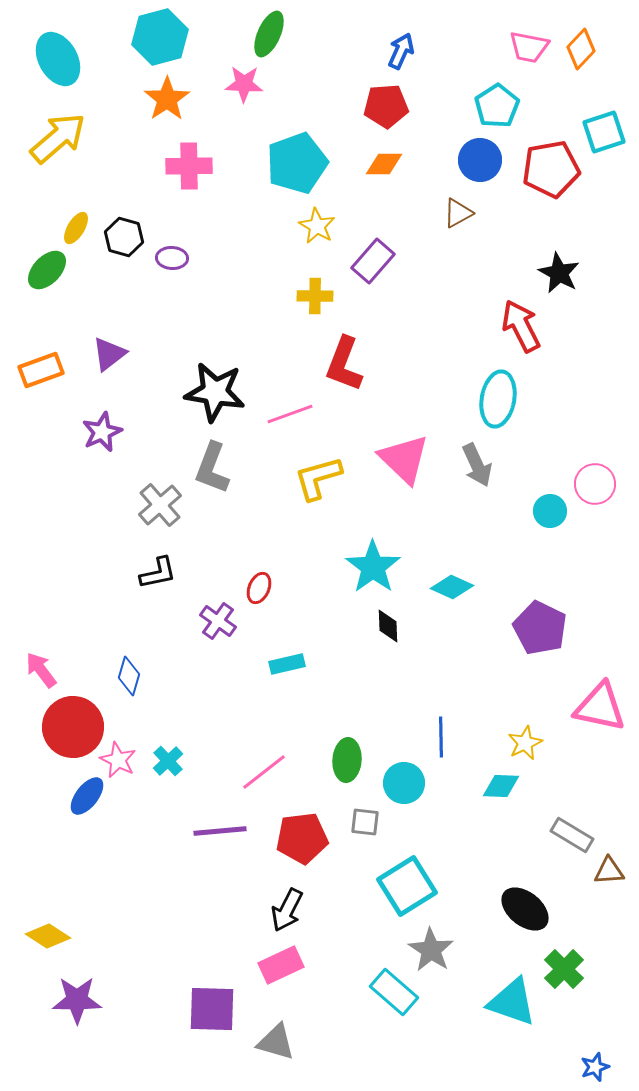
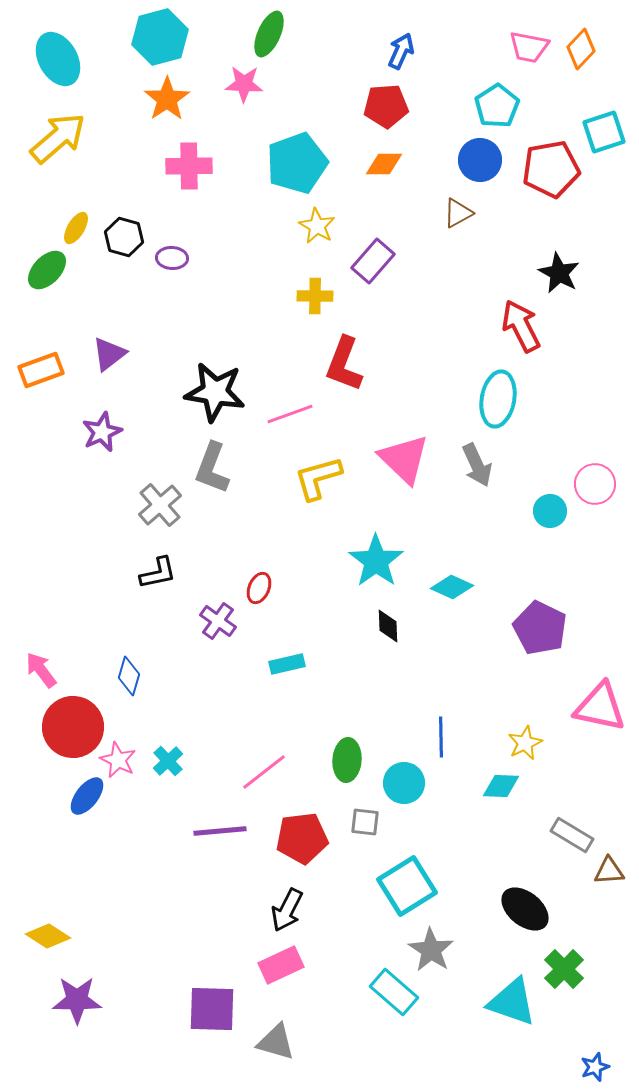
cyan star at (373, 567): moved 3 px right, 6 px up
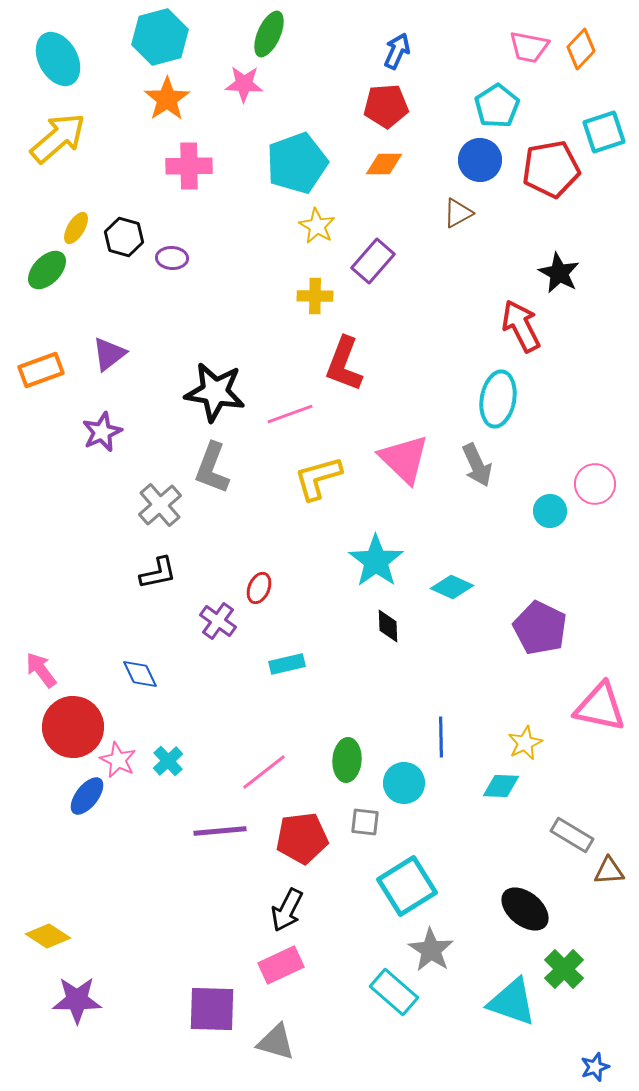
blue arrow at (401, 51): moved 4 px left
blue diamond at (129, 676): moved 11 px right, 2 px up; rotated 42 degrees counterclockwise
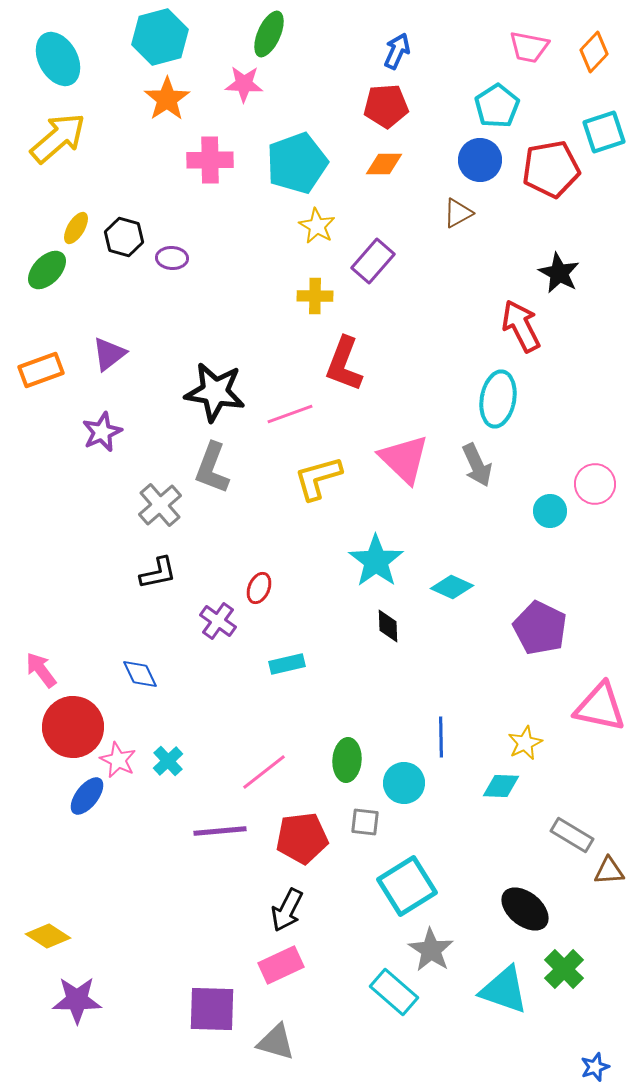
orange diamond at (581, 49): moved 13 px right, 3 px down
pink cross at (189, 166): moved 21 px right, 6 px up
cyan triangle at (512, 1002): moved 8 px left, 12 px up
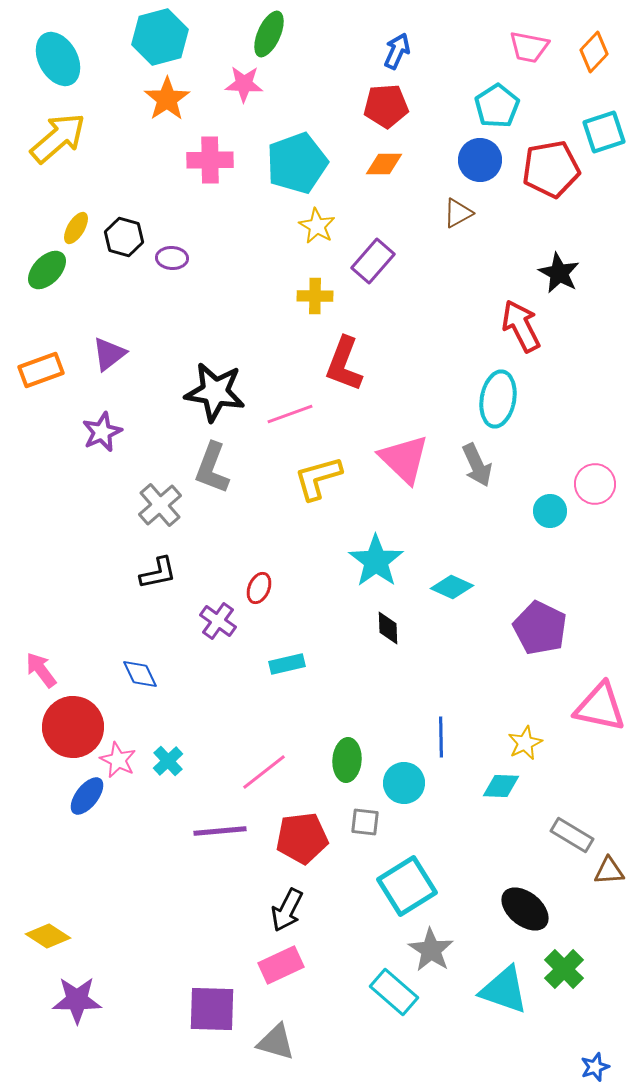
black diamond at (388, 626): moved 2 px down
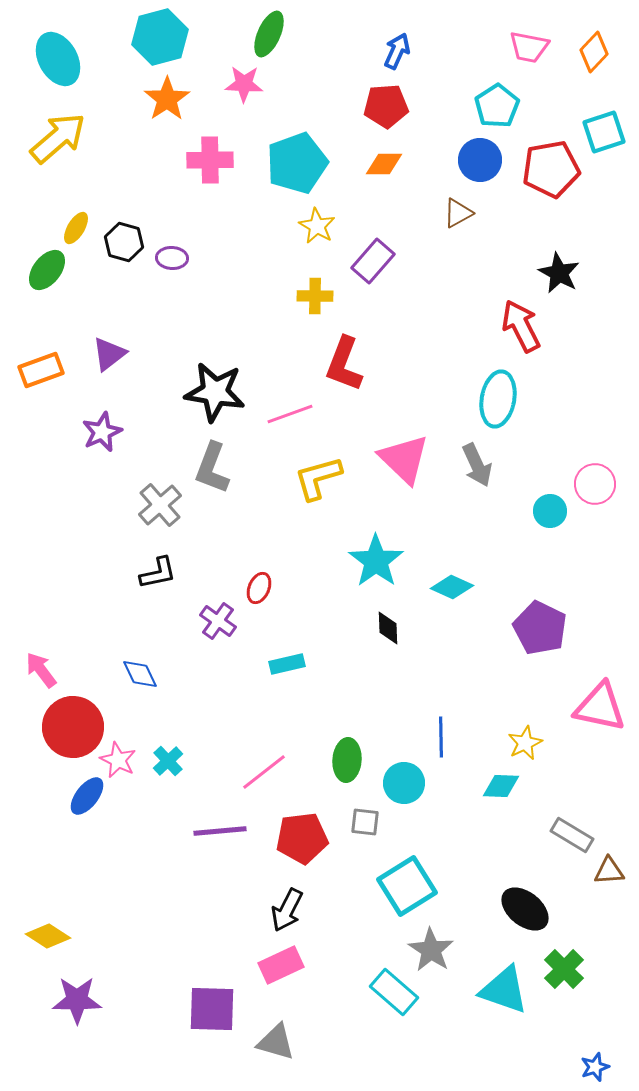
black hexagon at (124, 237): moved 5 px down
green ellipse at (47, 270): rotated 6 degrees counterclockwise
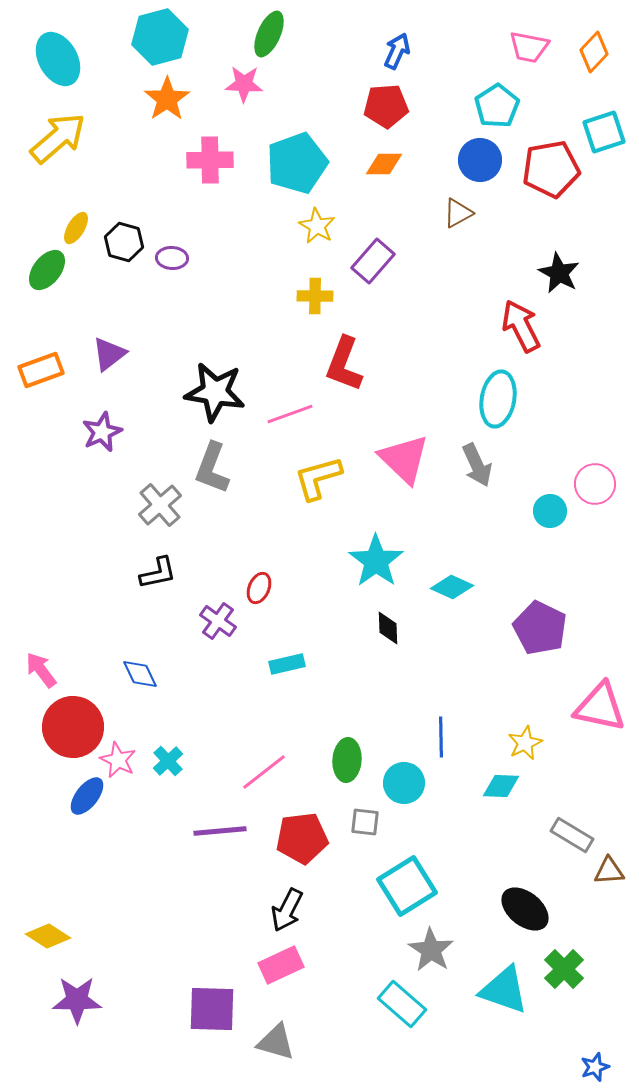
cyan rectangle at (394, 992): moved 8 px right, 12 px down
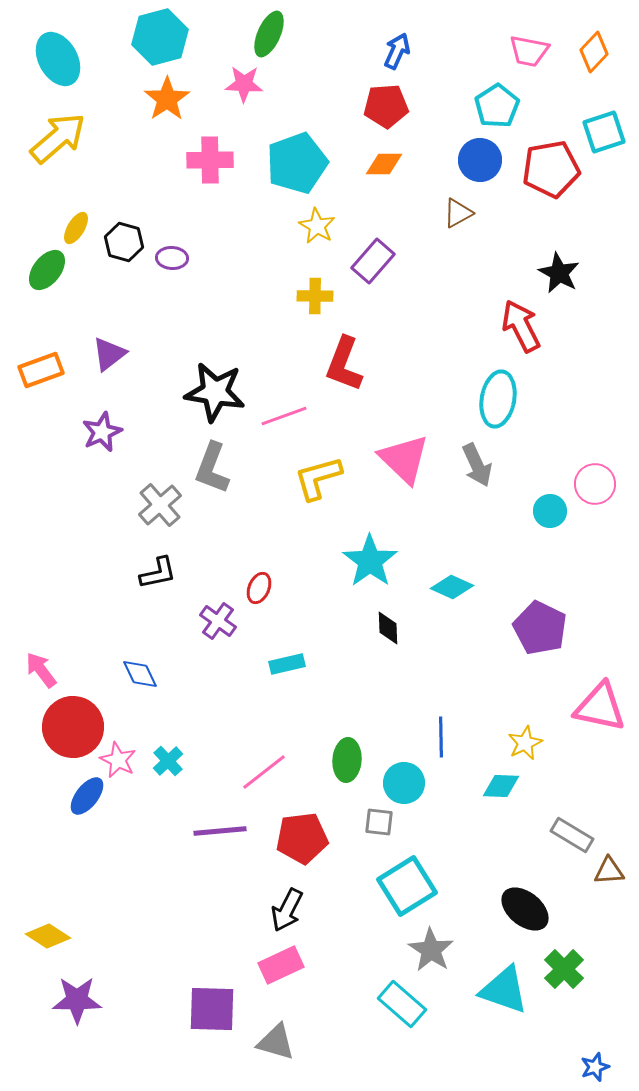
pink trapezoid at (529, 47): moved 4 px down
pink line at (290, 414): moved 6 px left, 2 px down
cyan star at (376, 561): moved 6 px left
gray square at (365, 822): moved 14 px right
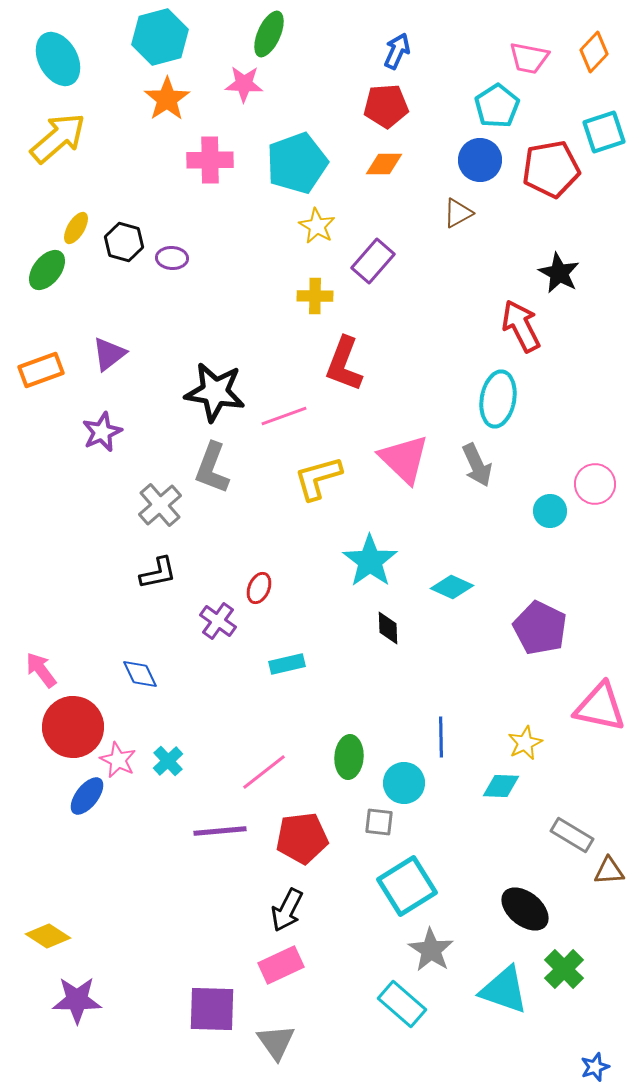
pink trapezoid at (529, 51): moved 7 px down
green ellipse at (347, 760): moved 2 px right, 3 px up
gray triangle at (276, 1042): rotated 39 degrees clockwise
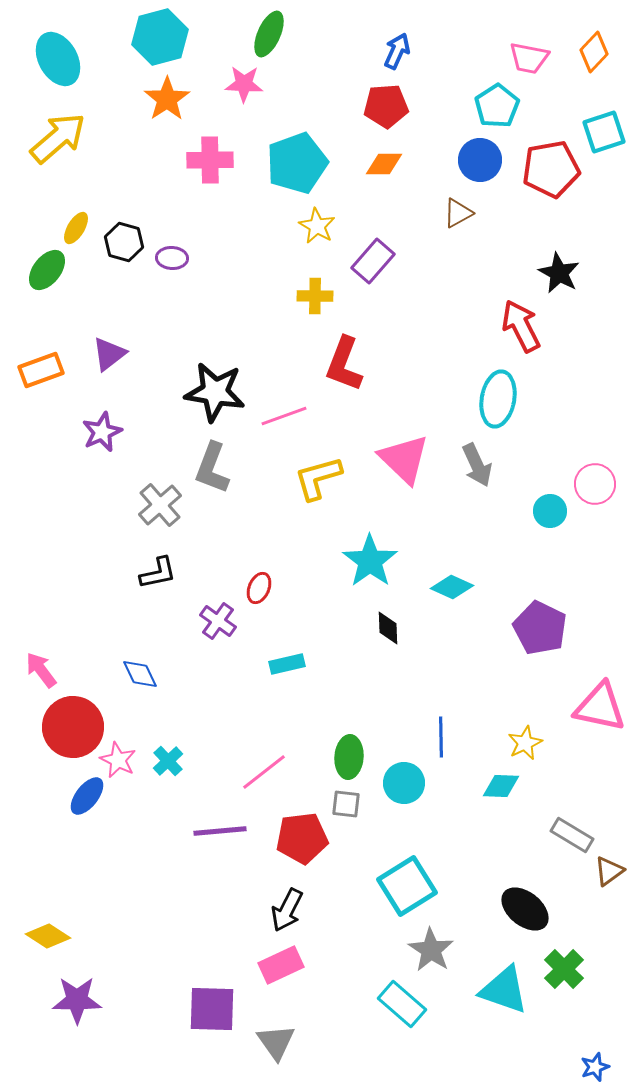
gray square at (379, 822): moved 33 px left, 18 px up
brown triangle at (609, 871): rotated 32 degrees counterclockwise
